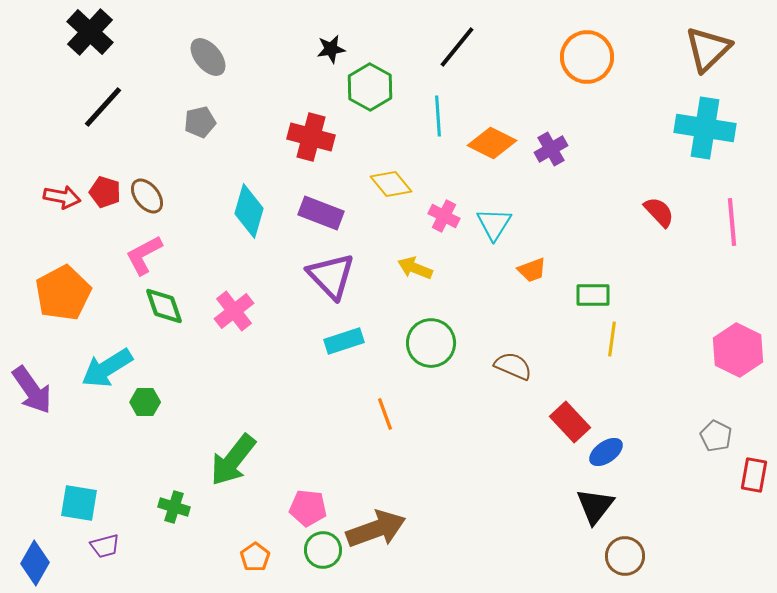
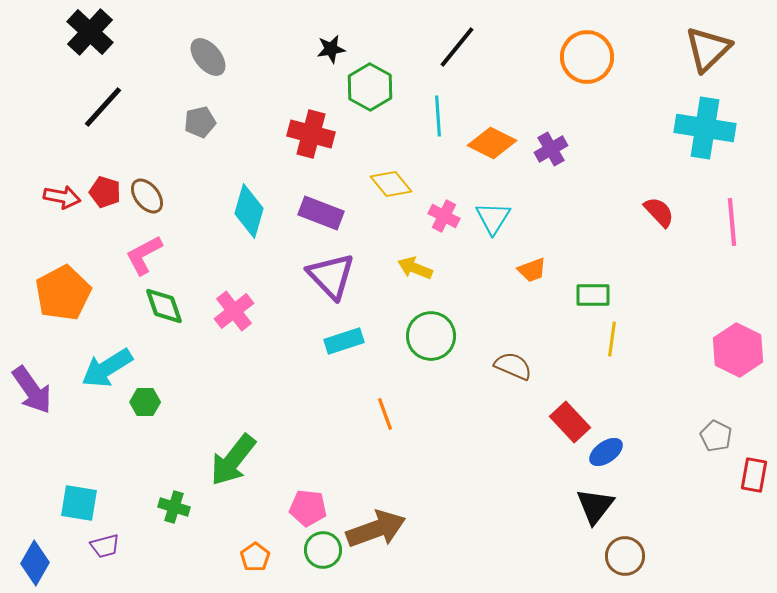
red cross at (311, 137): moved 3 px up
cyan triangle at (494, 224): moved 1 px left, 6 px up
green circle at (431, 343): moved 7 px up
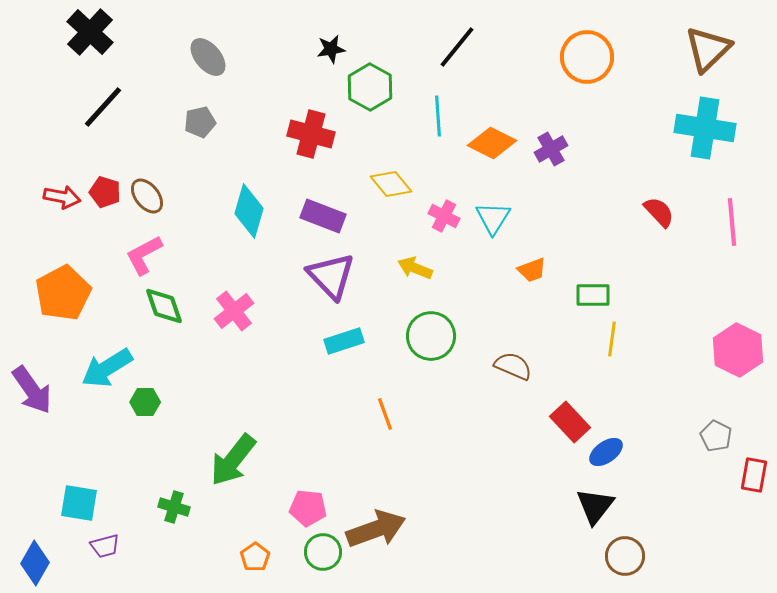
purple rectangle at (321, 213): moved 2 px right, 3 px down
green circle at (323, 550): moved 2 px down
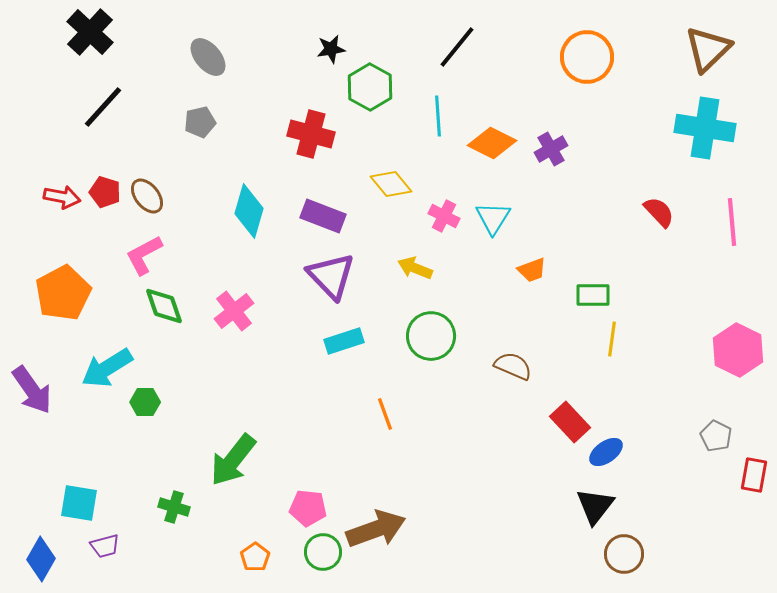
brown circle at (625, 556): moved 1 px left, 2 px up
blue diamond at (35, 563): moved 6 px right, 4 px up
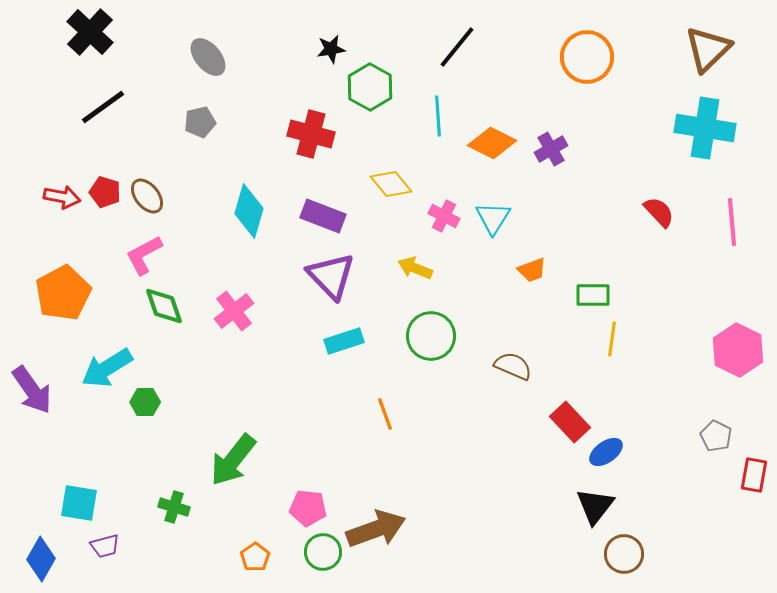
black line at (103, 107): rotated 12 degrees clockwise
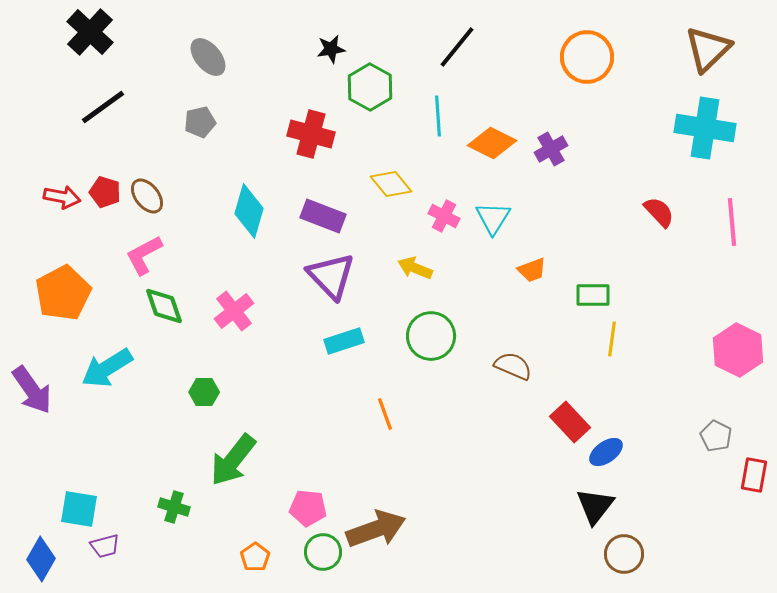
green hexagon at (145, 402): moved 59 px right, 10 px up
cyan square at (79, 503): moved 6 px down
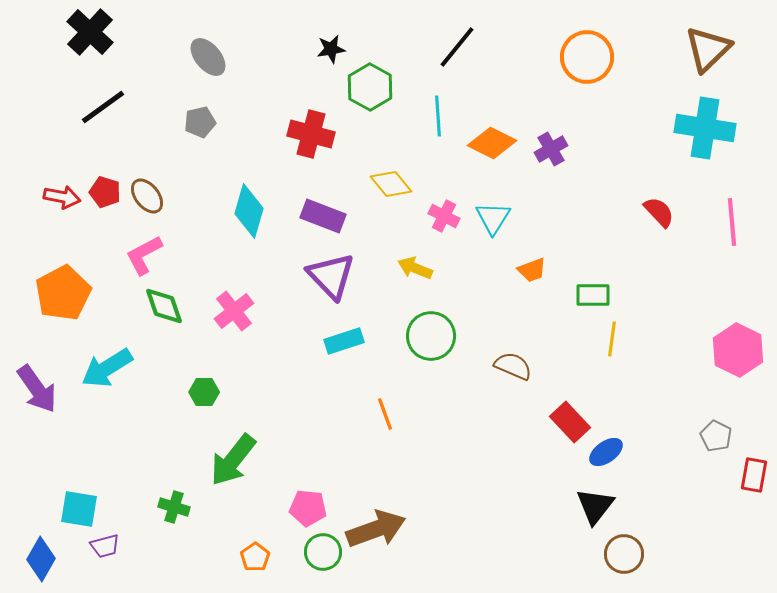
purple arrow at (32, 390): moved 5 px right, 1 px up
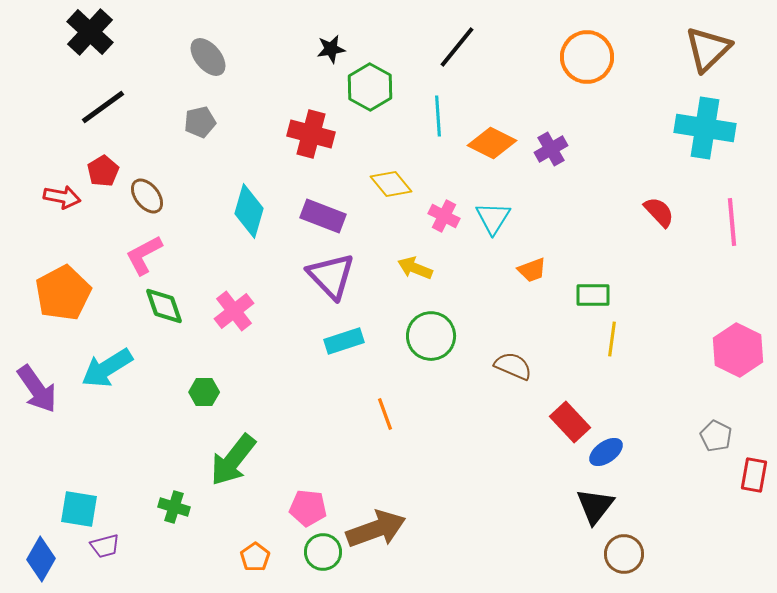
red pentagon at (105, 192): moved 2 px left, 21 px up; rotated 24 degrees clockwise
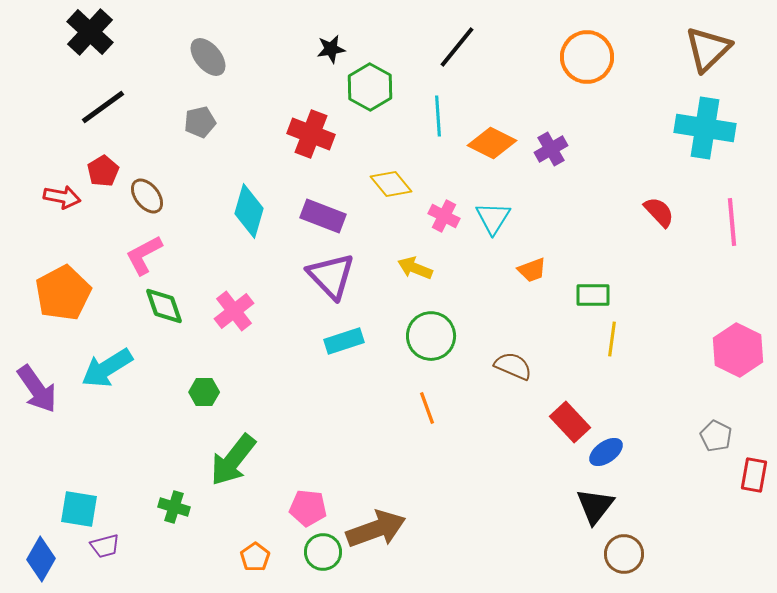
red cross at (311, 134): rotated 6 degrees clockwise
orange line at (385, 414): moved 42 px right, 6 px up
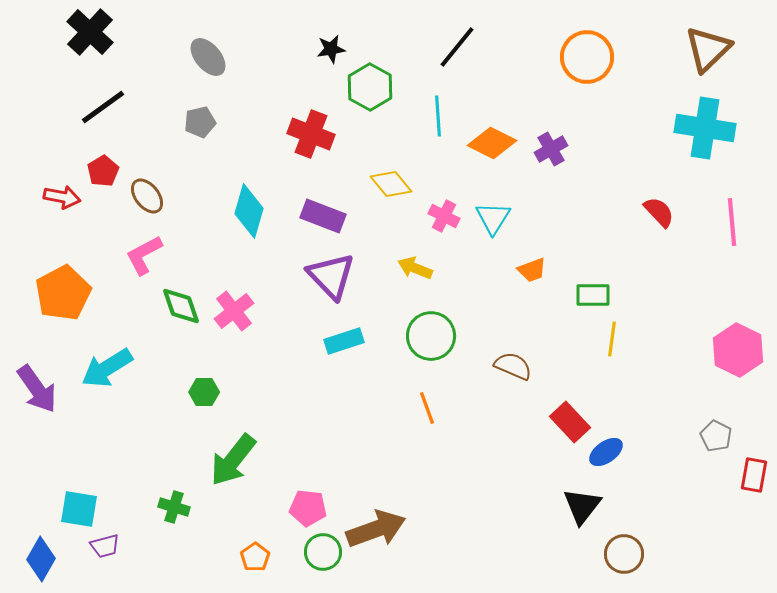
green diamond at (164, 306): moved 17 px right
black triangle at (595, 506): moved 13 px left
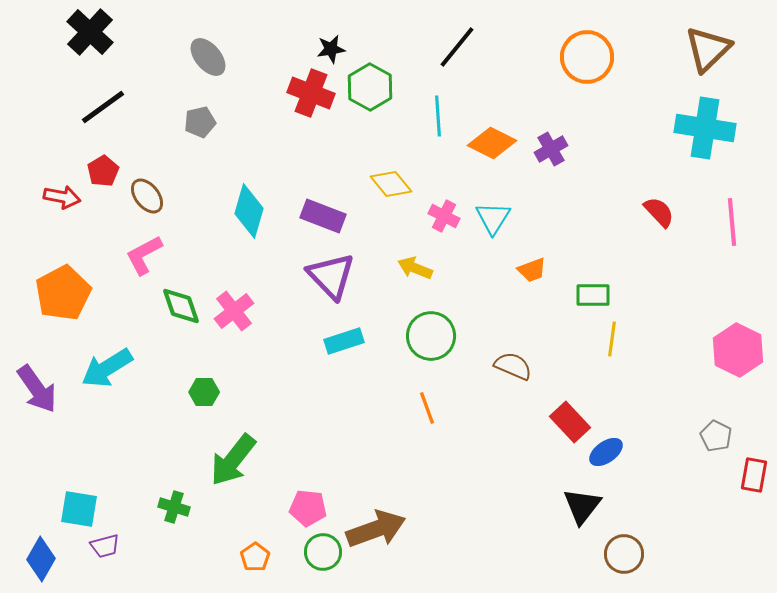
red cross at (311, 134): moved 41 px up
